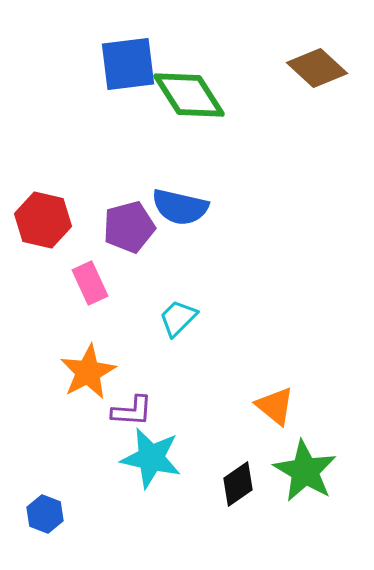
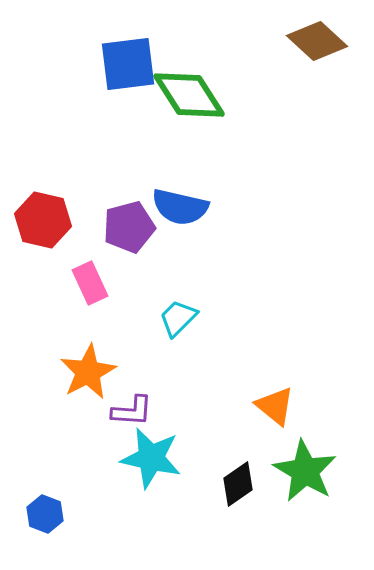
brown diamond: moved 27 px up
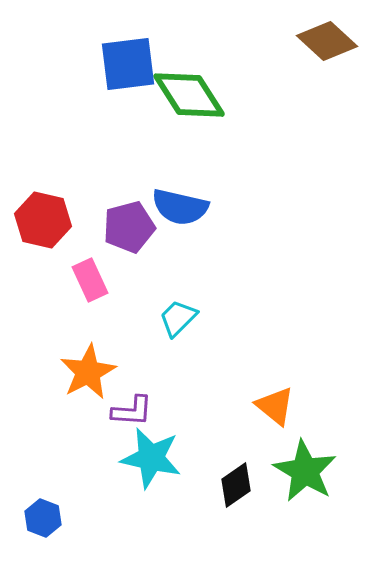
brown diamond: moved 10 px right
pink rectangle: moved 3 px up
black diamond: moved 2 px left, 1 px down
blue hexagon: moved 2 px left, 4 px down
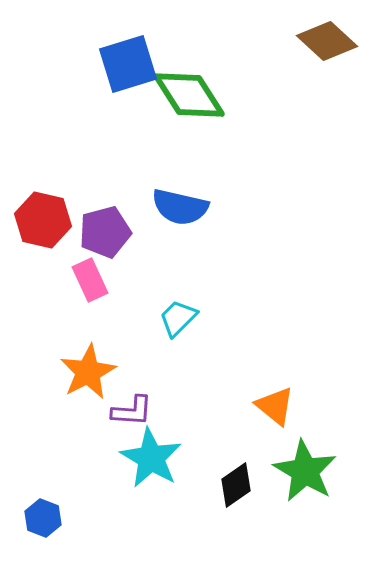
blue square: rotated 10 degrees counterclockwise
purple pentagon: moved 24 px left, 5 px down
cyan star: rotated 18 degrees clockwise
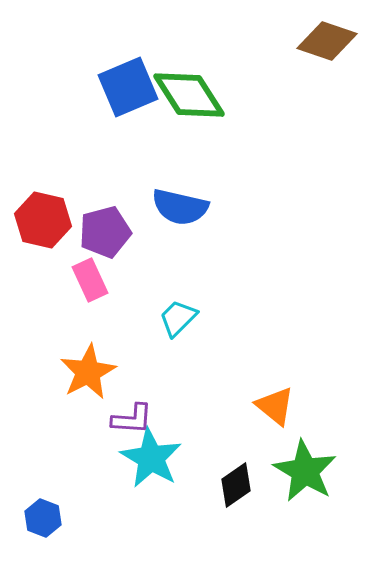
brown diamond: rotated 24 degrees counterclockwise
blue square: moved 23 px down; rotated 6 degrees counterclockwise
purple L-shape: moved 8 px down
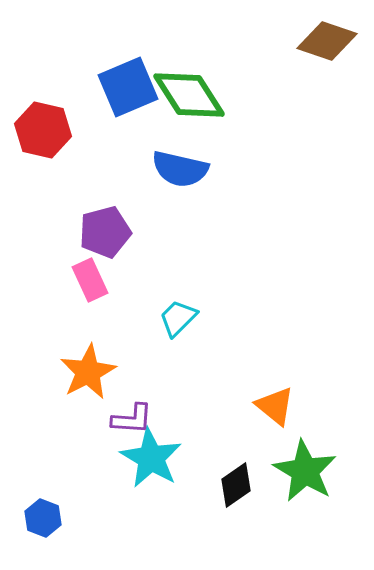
blue semicircle: moved 38 px up
red hexagon: moved 90 px up
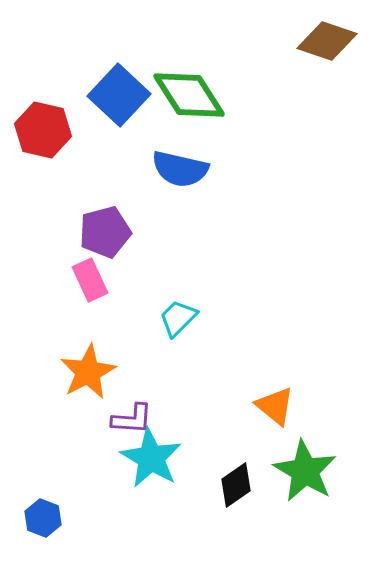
blue square: moved 9 px left, 8 px down; rotated 24 degrees counterclockwise
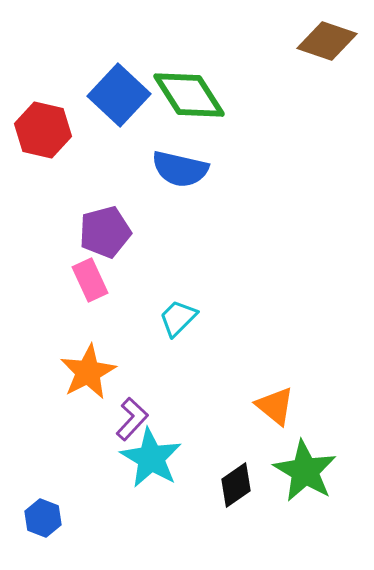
purple L-shape: rotated 51 degrees counterclockwise
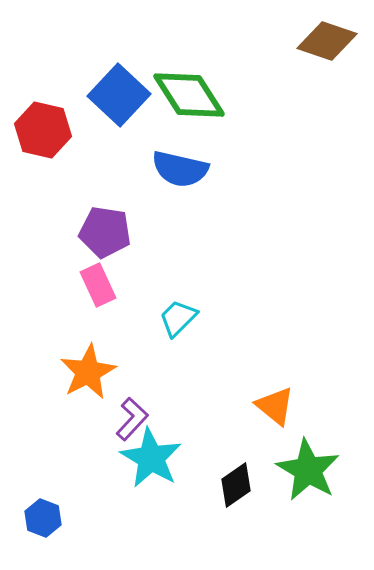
purple pentagon: rotated 24 degrees clockwise
pink rectangle: moved 8 px right, 5 px down
green star: moved 3 px right, 1 px up
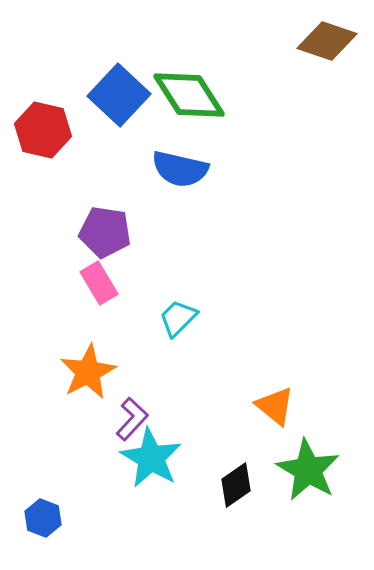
pink rectangle: moved 1 px right, 2 px up; rotated 6 degrees counterclockwise
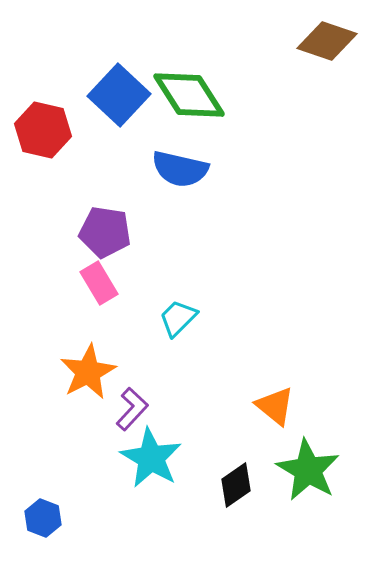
purple L-shape: moved 10 px up
